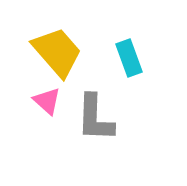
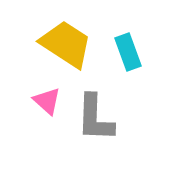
yellow trapezoid: moved 9 px right, 8 px up; rotated 16 degrees counterclockwise
cyan rectangle: moved 1 px left, 6 px up
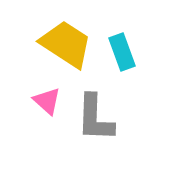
cyan rectangle: moved 6 px left
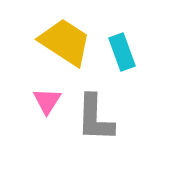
yellow trapezoid: moved 1 px left, 2 px up
pink triangle: rotated 20 degrees clockwise
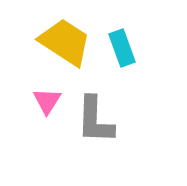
cyan rectangle: moved 4 px up
gray L-shape: moved 2 px down
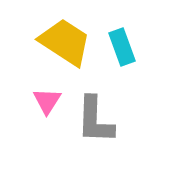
cyan rectangle: moved 1 px up
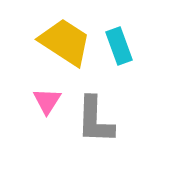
cyan rectangle: moved 3 px left, 1 px up
